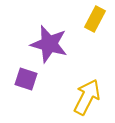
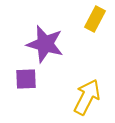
purple star: moved 4 px left
purple square: rotated 20 degrees counterclockwise
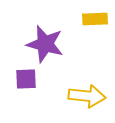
yellow rectangle: rotated 60 degrees clockwise
yellow arrow: moved 1 px up; rotated 69 degrees clockwise
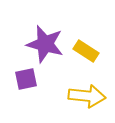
yellow rectangle: moved 9 px left, 32 px down; rotated 35 degrees clockwise
purple square: rotated 10 degrees counterclockwise
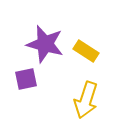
yellow arrow: moved 1 px left, 4 px down; rotated 102 degrees clockwise
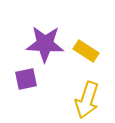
purple star: rotated 12 degrees counterclockwise
yellow arrow: moved 1 px right
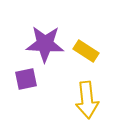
yellow arrow: rotated 24 degrees counterclockwise
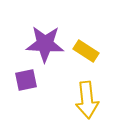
purple square: moved 1 px down
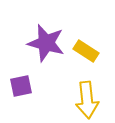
purple star: moved 1 px right, 1 px up; rotated 12 degrees clockwise
purple square: moved 5 px left, 6 px down
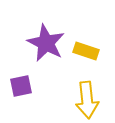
purple star: rotated 12 degrees clockwise
yellow rectangle: rotated 15 degrees counterclockwise
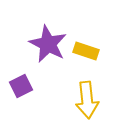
purple star: moved 2 px right, 1 px down
purple square: rotated 15 degrees counterclockwise
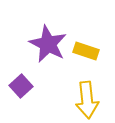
purple square: rotated 15 degrees counterclockwise
